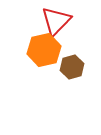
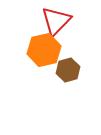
brown hexagon: moved 4 px left, 3 px down
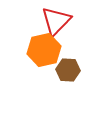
brown hexagon: rotated 20 degrees clockwise
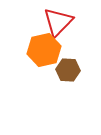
red triangle: moved 2 px right, 1 px down
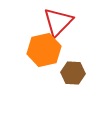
brown hexagon: moved 5 px right, 3 px down
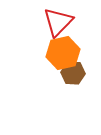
orange hexagon: moved 19 px right, 3 px down
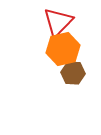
orange hexagon: moved 4 px up
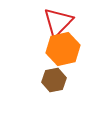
brown hexagon: moved 19 px left, 7 px down; rotated 15 degrees counterclockwise
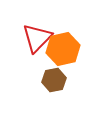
red triangle: moved 21 px left, 16 px down
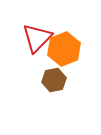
orange hexagon: moved 1 px right; rotated 8 degrees counterclockwise
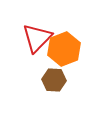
brown hexagon: rotated 15 degrees clockwise
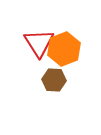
red triangle: moved 2 px right, 5 px down; rotated 16 degrees counterclockwise
